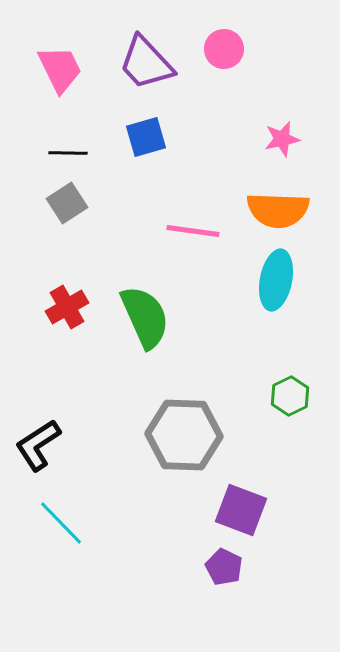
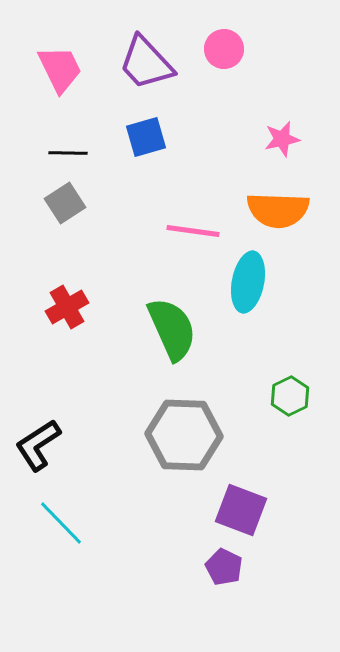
gray square: moved 2 px left
cyan ellipse: moved 28 px left, 2 px down
green semicircle: moved 27 px right, 12 px down
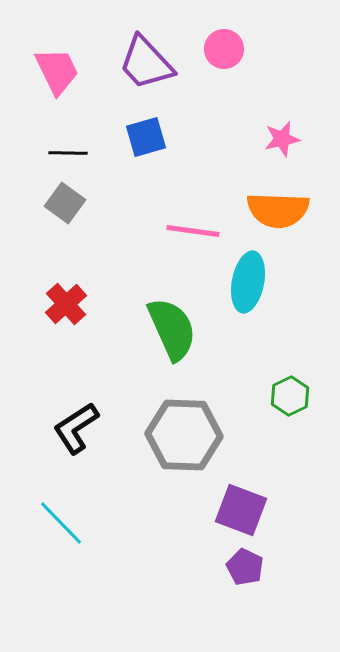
pink trapezoid: moved 3 px left, 2 px down
gray square: rotated 21 degrees counterclockwise
red cross: moved 1 px left, 3 px up; rotated 12 degrees counterclockwise
black L-shape: moved 38 px right, 17 px up
purple pentagon: moved 21 px right
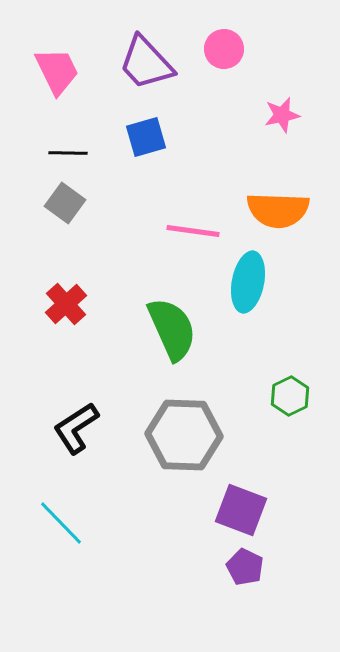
pink star: moved 24 px up
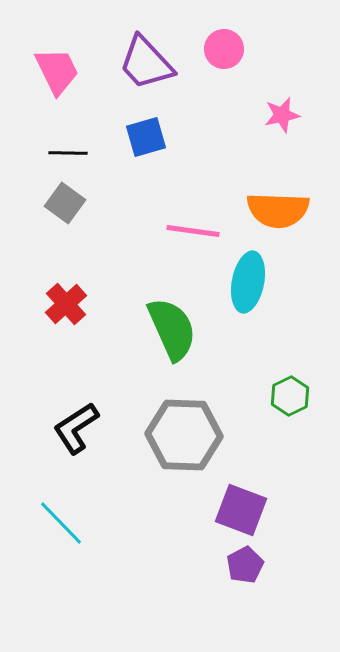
purple pentagon: moved 2 px up; rotated 18 degrees clockwise
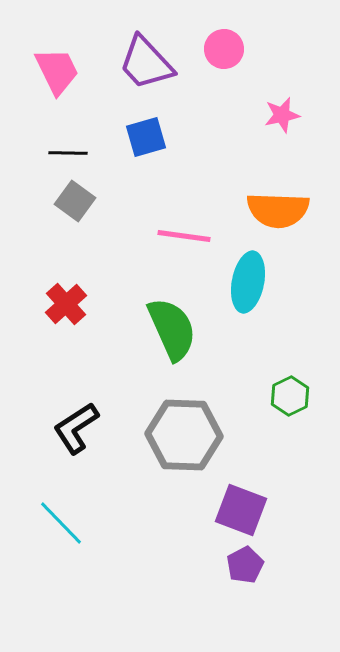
gray square: moved 10 px right, 2 px up
pink line: moved 9 px left, 5 px down
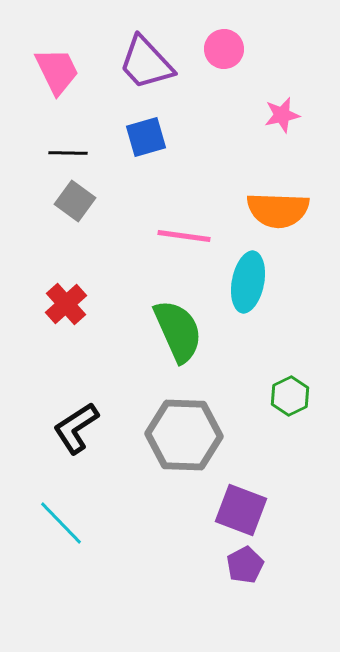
green semicircle: moved 6 px right, 2 px down
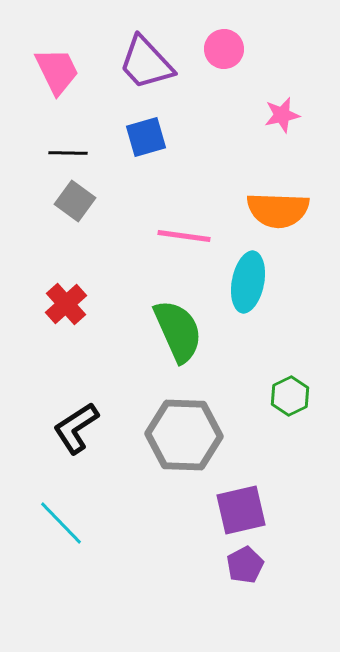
purple square: rotated 34 degrees counterclockwise
